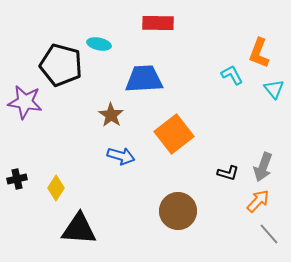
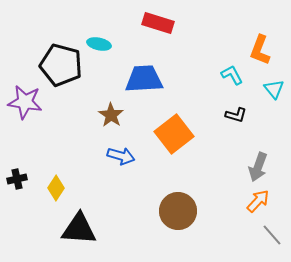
red rectangle: rotated 16 degrees clockwise
orange L-shape: moved 1 px right, 3 px up
gray arrow: moved 5 px left
black L-shape: moved 8 px right, 58 px up
gray line: moved 3 px right, 1 px down
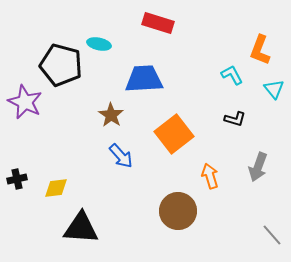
purple star: rotated 16 degrees clockwise
black L-shape: moved 1 px left, 4 px down
blue arrow: rotated 32 degrees clockwise
yellow diamond: rotated 50 degrees clockwise
orange arrow: moved 48 px left, 25 px up; rotated 60 degrees counterclockwise
black triangle: moved 2 px right, 1 px up
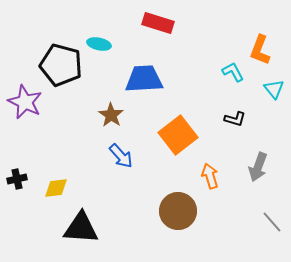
cyan L-shape: moved 1 px right, 3 px up
orange square: moved 4 px right, 1 px down
gray line: moved 13 px up
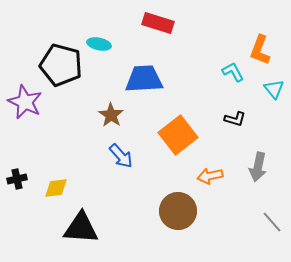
gray arrow: rotated 8 degrees counterclockwise
orange arrow: rotated 85 degrees counterclockwise
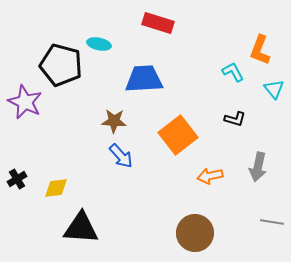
brown star: moved 3 px right, 6 px down; rotated 30 degrees counterclockwise
black cross: rotated 18 degrees counterclockwise
brown circle: moved 17 px right, 22 px down
gray line: rotated 40 degrees counterclockwise
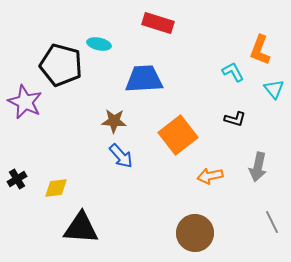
gray line: rotated 55 degrees clockwise
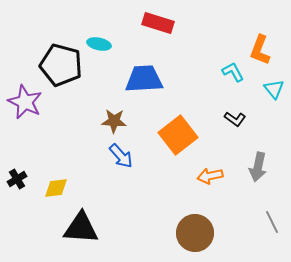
black L-shape: rotated 20 degrees clockwise
